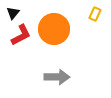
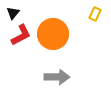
orange circle: moved 1 px left, 5 px down
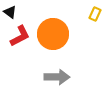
black triangle: moved 3 px left, 1 px up; rotated 32 degrees counterclockwise
red L-shape: moved 1 px left, 1 px down
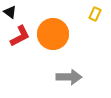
gray arrow: moved 12 px right
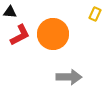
black triangle: rotated 32 degrees counterclockwise
red L-shape: moved 1 px up
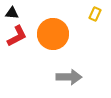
black triangle: moved 2 px right, 1 px down
red L-shape: moved 3 px left, 1 px down
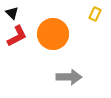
black triangle: rotated 40 degrees clockwise
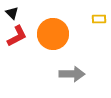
yellow rectangle: moved 4 px right, 5 px down; rotated 64 degrees clockwise
gray arrow: moved 3 px right, 3 px up
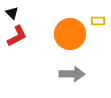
yellow rectangle: moved 1 px left, 2 px down
orange circle: moved 17 px right
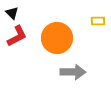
orange circle: moved 13 px left, 4 px down
gray arrow: moved 1 px right, 2 px up
